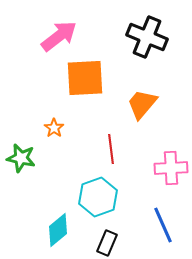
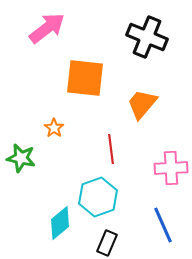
pink arrow: moved 12 px left, 8 px up
orange square: rotated 9 degrees clockwise
cyan diamond: moved 2 px right, 7 px up
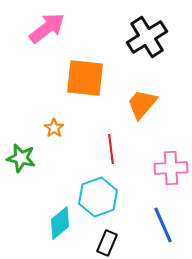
black cross: rotated 36 degrees clockwise
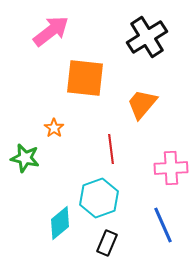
pink arrow: moved 4 px right, 3 px down
green star: moved 4 px right
cyan hexagon: moved 1 px right, 1 px down
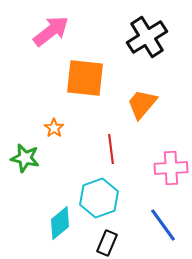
blue line: rotated 12 degrees counterclockwise
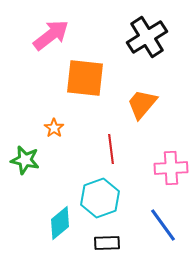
pink arrow: moved 4 px down
green star: moved 2 px down
cyan hexagon: moved 1 px right
black rectangle: rotated 65 degrees clockwise
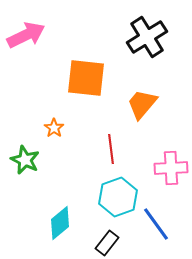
pink arrow: moved 25 px left; rotated 12 degrees clockwise
orange square: moved 1 px right
green star: rotated 12 degrees clockwise
cyan hexagon: moved 18 px right, 1 px up
blue line: moved 7 px left, 1 px up
black rectangle: rotated 50 degrees counterclockwise
